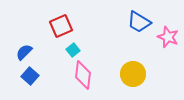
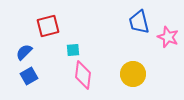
blue trapezoid: rotated 45 degrees clockwise
red square: moved 13 px left; rotated 10 degrees clockwise
cyan square: rotated 32 degrees clockwise
blue square: moved 1 px left; rotated 18 degrees clockwise
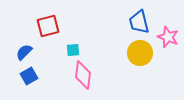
yellow circle: moved 7 px right, 21 px up
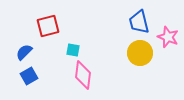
cyan square: rotated 16 degrees clockwise
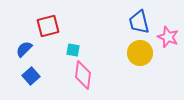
blue semicircle: moved 3 px up
blue square: moved 2 px right; rotated 12 degrees counterclockwise
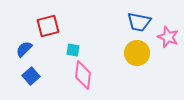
blue trapezoid: rotated 65 degrees counterclockwise
yellow circle: moved 3 px left
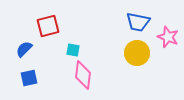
blue trapezoid: moved 1 px left
blue square: moved 2 px left, 2 px down; rotated 30 degrees clockwise
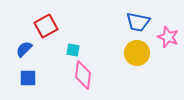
red square: moved 2 px left; rotated 15 degrees counterclockwise
blue square: moved 1 px left; rotated 12 degrees clockwise
